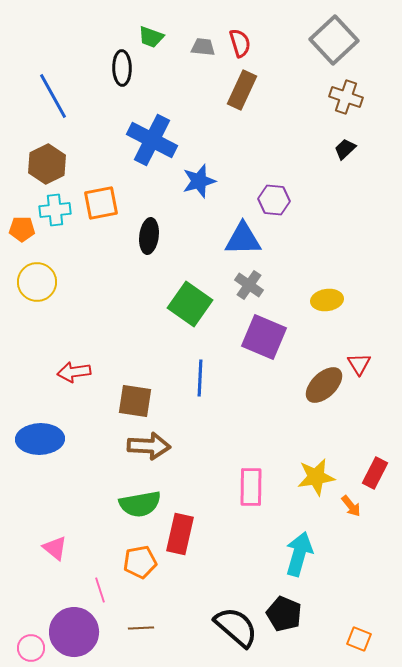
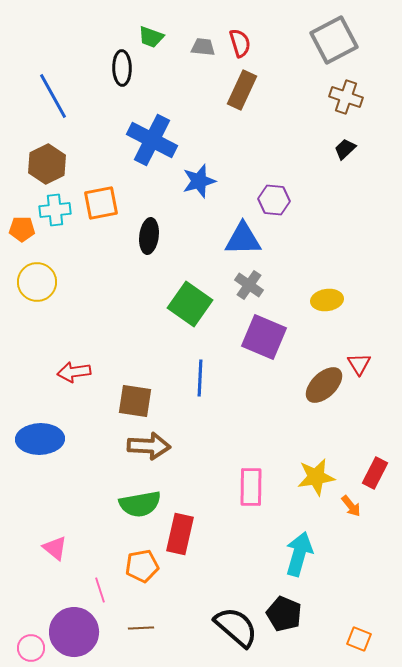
gray square at (334, 40): rotated 15 degrees clockwise
orange pentagon at (140, 562): moved 2 px right, 4 px down
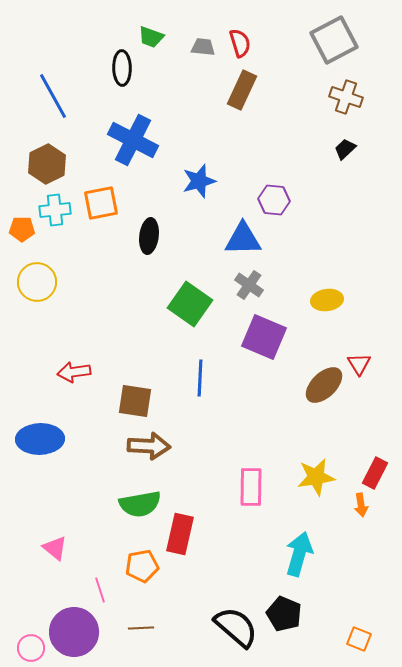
blue cross at (152, 140): moved 19 px left
orange arrow at (351, 506): moved 10 px right, 1 px up; rotated 30 degrees clockwise
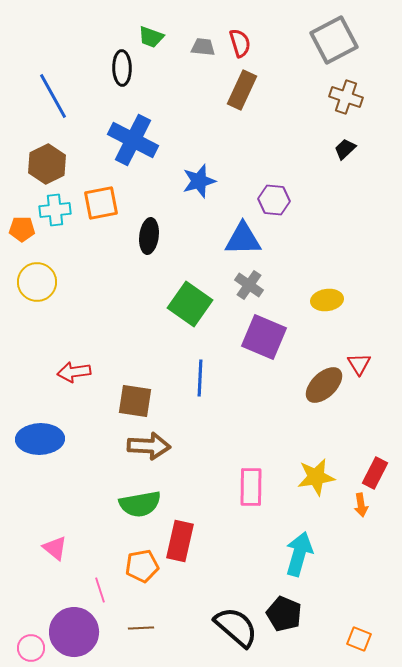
red rectangle at (180, 534): moved 7 px down
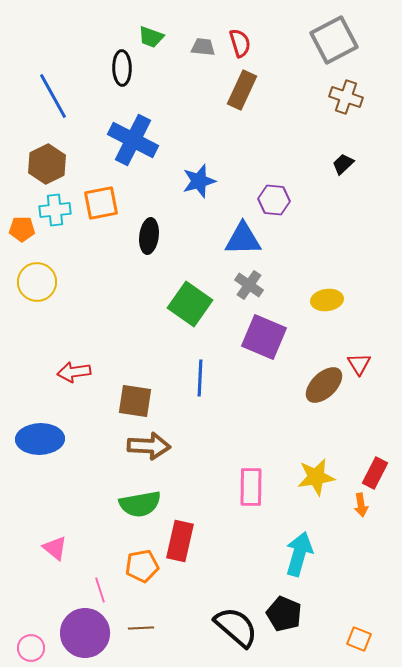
black trapezoid at (345, 149): moved 2 px left, 15 px down
purple circle at (74, 632): moved 11 px right, 1 px down
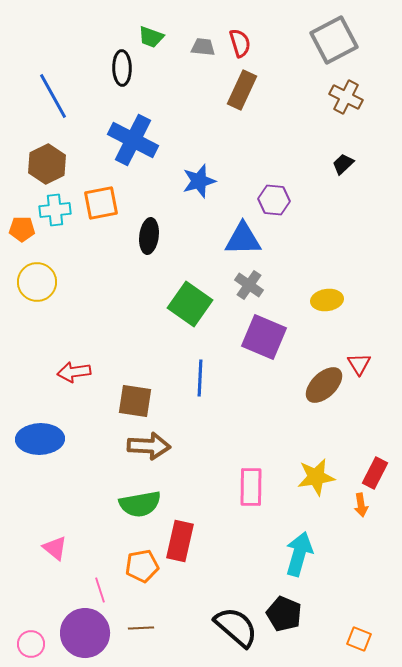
brown cross at (346, 97): rotated 8 degrees clockwise
pink circle at (31, 648): moved 4 px up
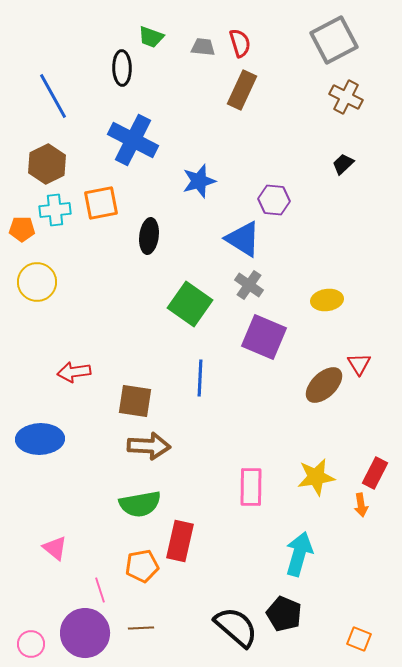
blue triangle at (243, 239): rotated 33 degrees clockwise
